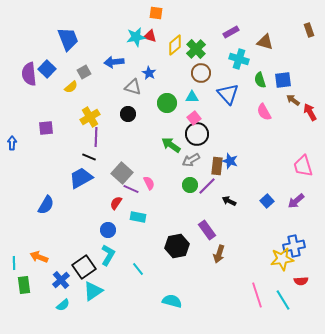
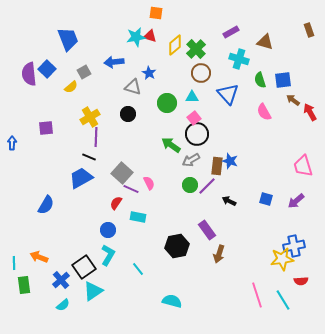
blue square at (267, 201): moved 1 px left, 2 px up; rotated 32 degrees counterclockwise
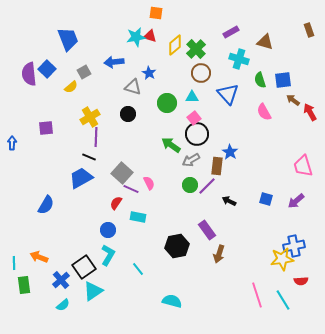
blue star at (230, 161): moved 9 px up; rotated 14 degrees clockwise
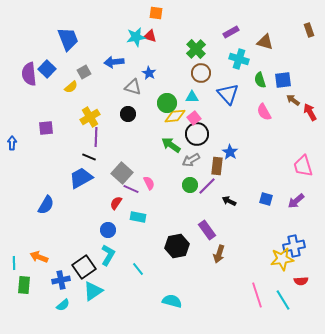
yellow diamond at (175, 45): moved 71 px down; rotated 35 degrees clockwise
blue cross at (61, 280): rotated 30 degrees clockwise
green rectangle at (24, 285): rotated 12 degrees clockwise
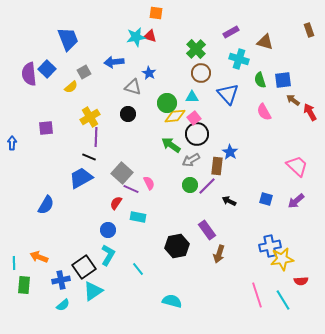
pink trapezoid at (303, 166): moved 6 px left; rotated 150 degrees clockwise
blue cross at (294, 246): moved 24 px left
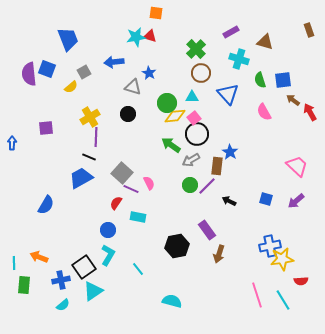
blue square at (47, 69): rotated 24 degrees counterclockwise
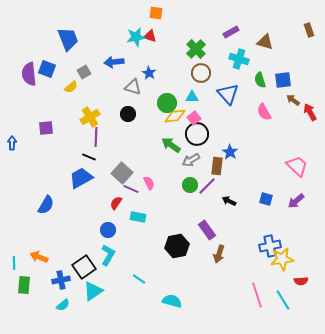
cyan line at (138, 269): moved 1 px right, 10 px down; rotated 16 degrees counterclockwise
